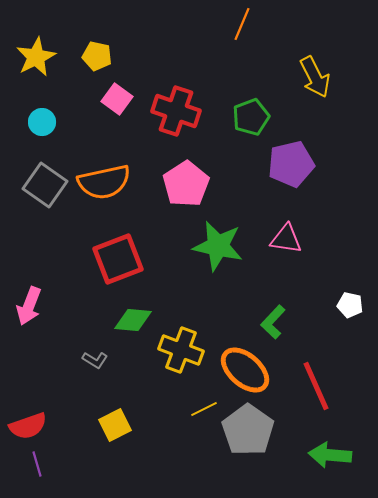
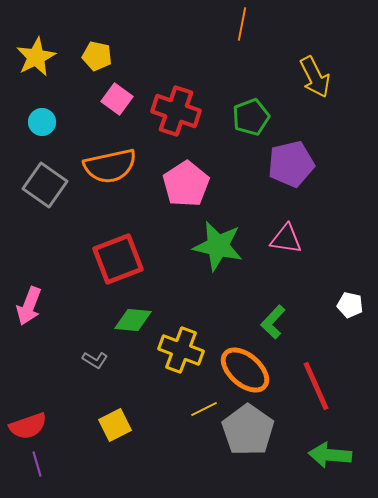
orange line: rotated 12 degrees counterclockwise
orange semicircle: moved 6 px right, 16 px up
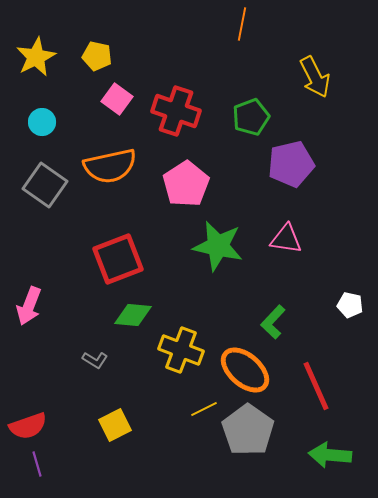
green diamond: moved 5 px up
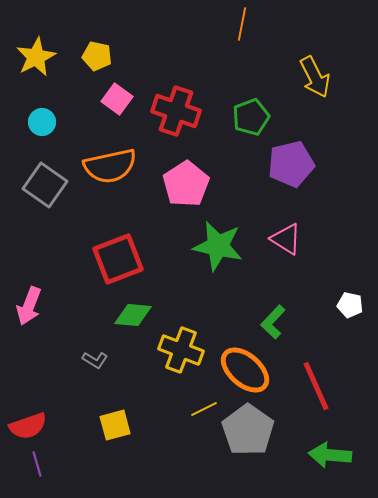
pink triangle: rotated 24 degrees clockwise
yellow square: rotated 12 degrees clockwise
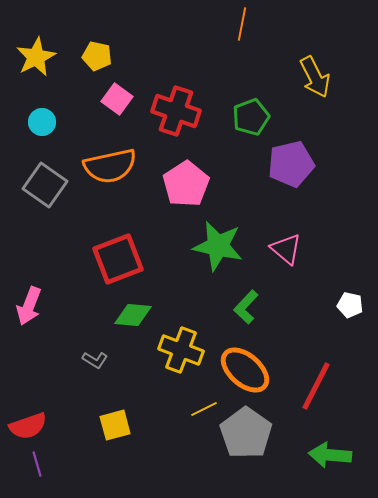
pink triangle: moved 10 px down; rotated 8 degrees clockwise
green L-shape: moved 27 px left, 15 px up
red line: rotated 51 degrees clockwise
gray pentagon: moved 2 px left, 3 px down
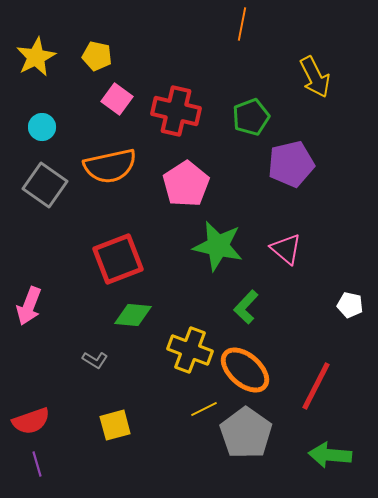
red cross: rotated 6 degrees counterclockwise
cyan circle: moved 5 px down
yellow cross: moved 9 px right
red semicircle: moved 3 px right, 5 px up
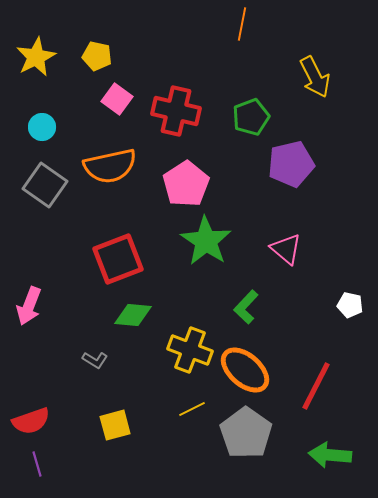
green star: moved 12 px left, 5 px up; rotated 21 degrees clockwise
yellow line: moved 12 px left
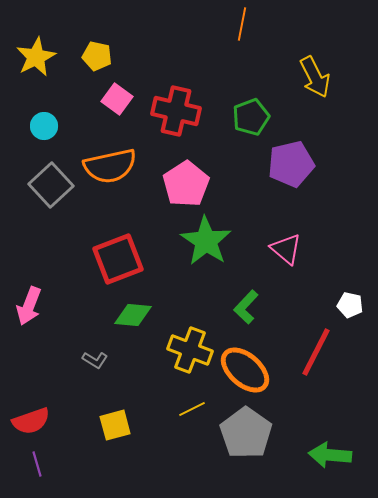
cyan circle: moved 2 px right, 1 px up
gray square: moved 6 px right; rotated 12 degrees clockwise
red line: moved 34 px up
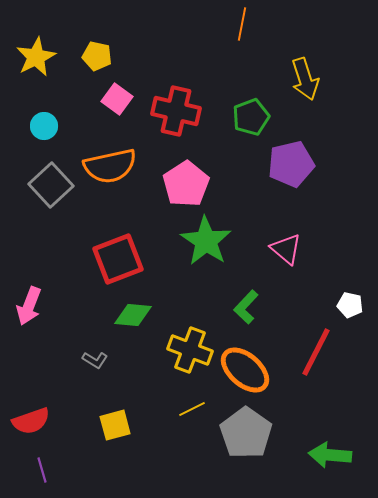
yellow arrow: moved 10 px left, 2 px down; rotated 9 degrees clockwise
purple line: moved 5 px right, 6 px down
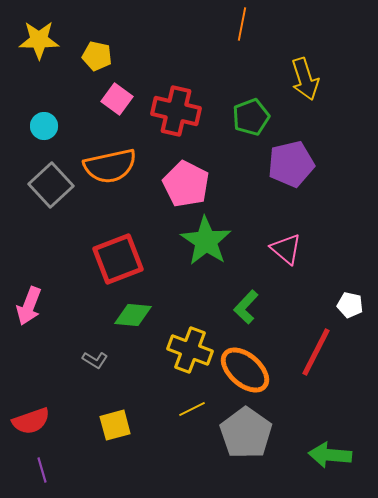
yellow star: moved 3 px right, 17 px up; rotated 27 degrees clockwise
pink pentagon: rotated 12 degrees counterclockwise
